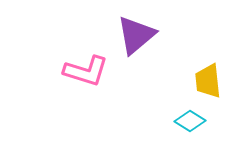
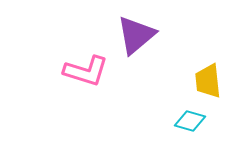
cyan diamond: rotated 16 degrees counterclockwise
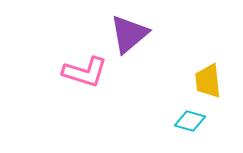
purple triangle: moved 7 px left, 1 px up
pink L-shape: moved 1 px left, 1 px down
